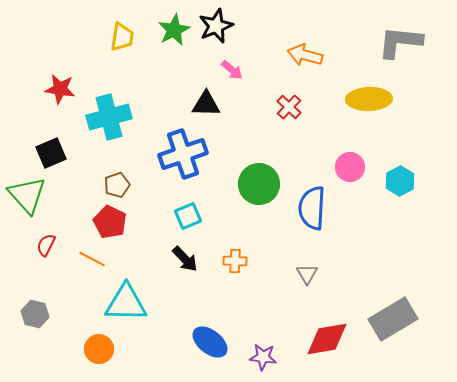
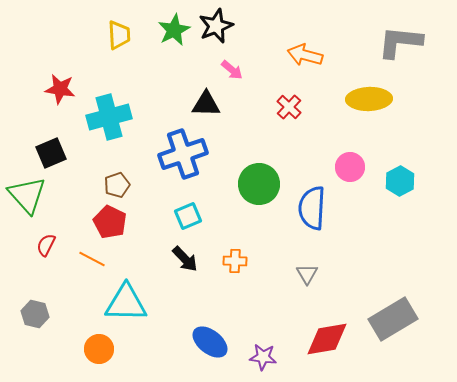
yellow trapezoid: moved 3 px left, 2 px up; rotated 12 degrees counterclockwise
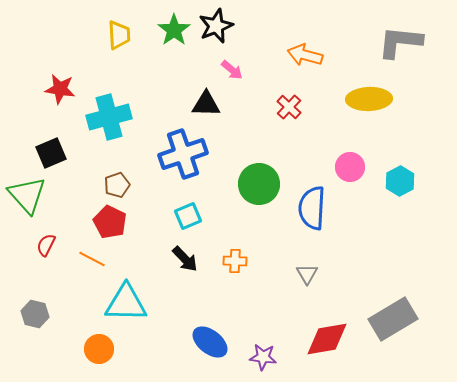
green star: rotated 8 degrees counterclockwise
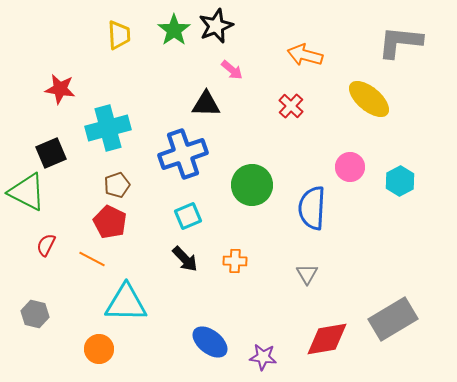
yellow ellipse: rotated 42 degrees clockwise
red cross: moved 2 px right, 1 px up
cyan cross: moved 1 px left, 11 px down
green circle: moved 7 px left, 1 px down
green triangle: moved 3 px up; rotated 21 degrees counterclockwise
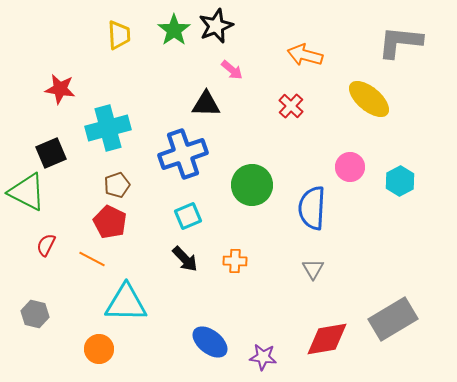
gray triangle: moved 6 px right, 5 px up
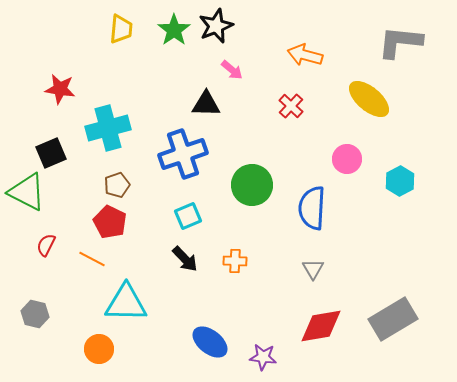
yellow trapezoid: moved 2 px right, 6 px up; rotated 8 degrees clockwise
pink circle: moved 3 px left, 8 px up
red diamond: moved 6 px left, 13 px up
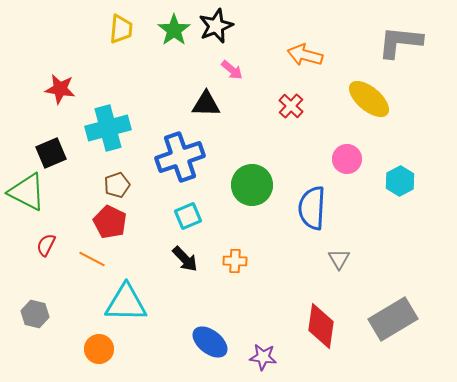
blue cross: moved 3 px left, 3 px down
gray triangle: moved 26 px right, 10 px up
red diamond: rotated 72 degrees counterclockwise
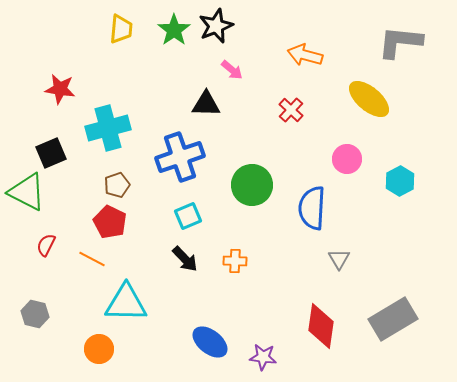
red cross: moved 4 px down
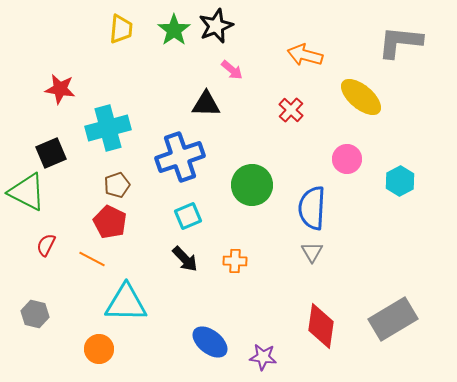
yellow ellipse: moved 8 px left, 2 px up
gray triangle: moved 27 px left, 7 px up
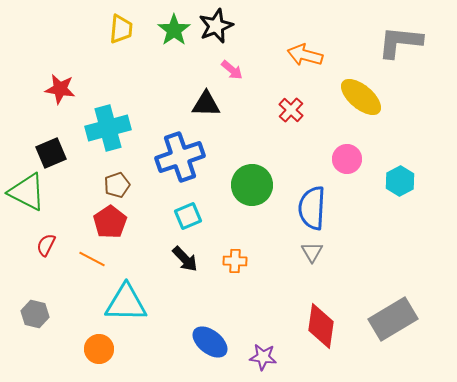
red pentagon: rotated 12 degrees clockwise
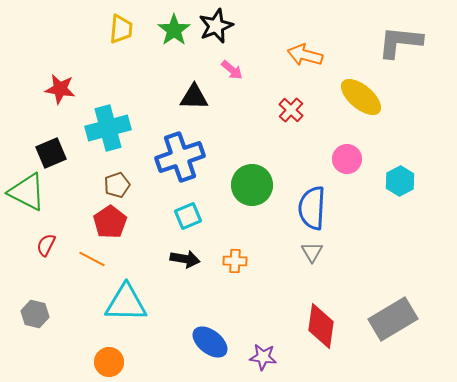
black triangle: moved 12 px left, 7 px up
black arrow: rotated 36 degrees counterclockwise
orange circle: moved 10 px right, 13 px down
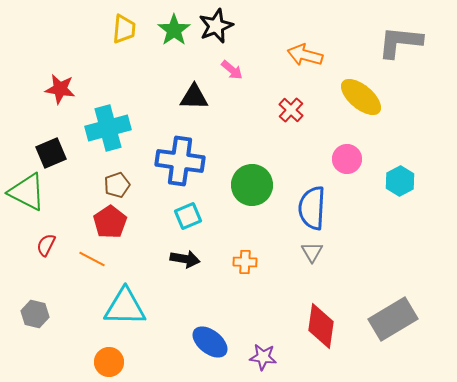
yellow trapezoid: moved 3 px right
blue cross: moved 4 px down; rotated 27 degrees clockwise
orange cross: moved 10 px right, 1 px down
cyan triangle: moved 1 px left, 4 px down
